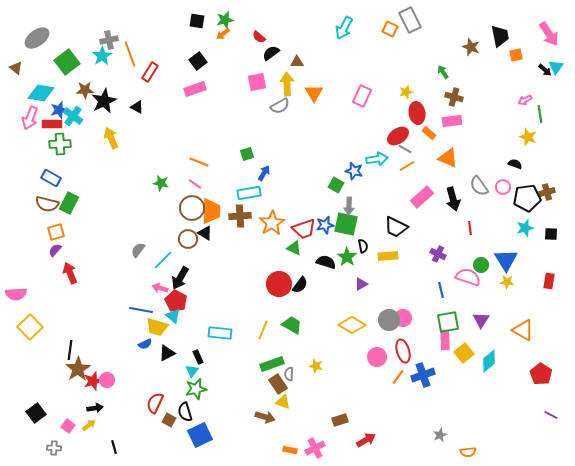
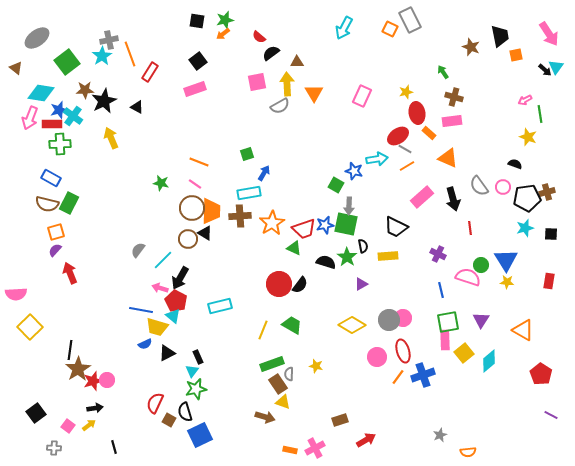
cyan rectangle at (220, 333): moved 27 px up; rotated 20 degrees counterclockwise
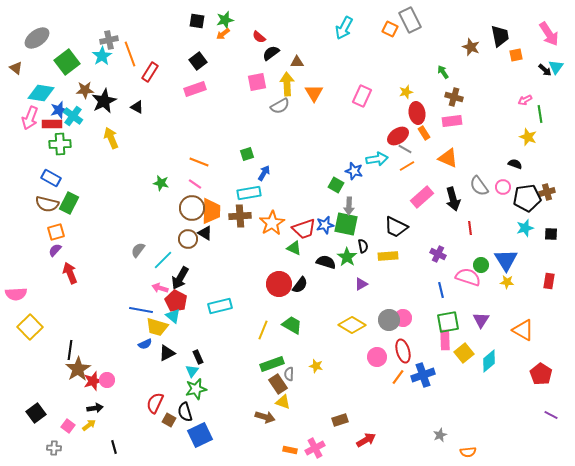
orange rectangle at (429, 133): moved 5 px left; rotated 16 degrees clockwise
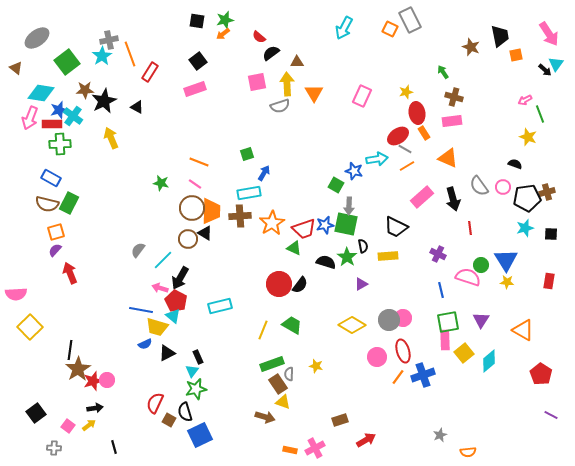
cyan triangle at (556, 67): moved 3 px up
gray semicircle at (280, 106): rotated 12 degrees clockwise
green line at (540, 114): rotated 12 degrees counterclockwise
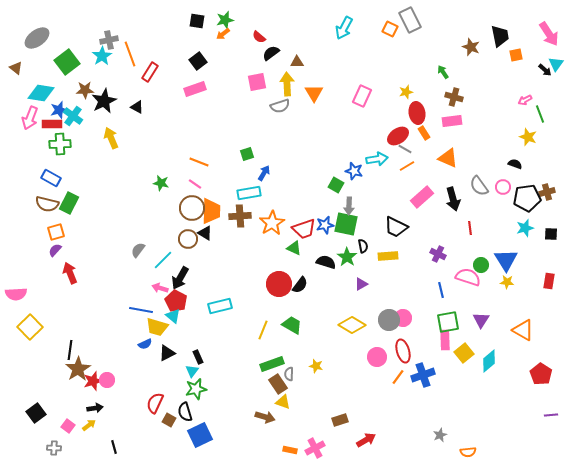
purple line at (551, 415): rotated 32 degrees counterclockwise
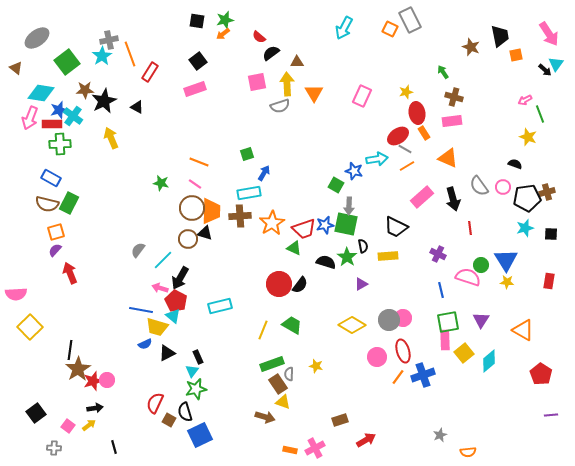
black triangle at (205, 233): rotated 14 degrees counterclockwise
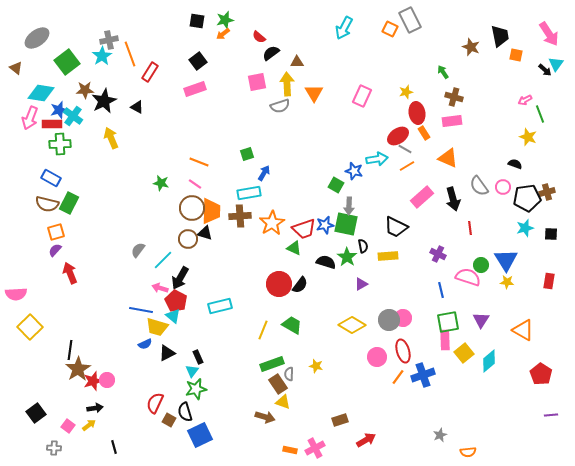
orange square at (516, 55): rotated 24 degrees clockwise
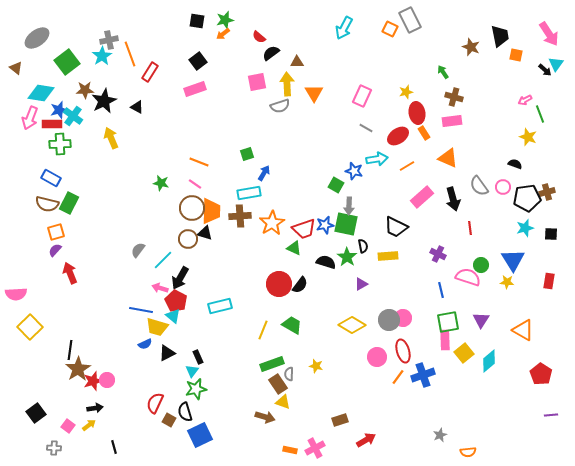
gray line at (405, 149): moved 39 px left, 21 px up
blue triangle at (506, 260): moved 7 px right
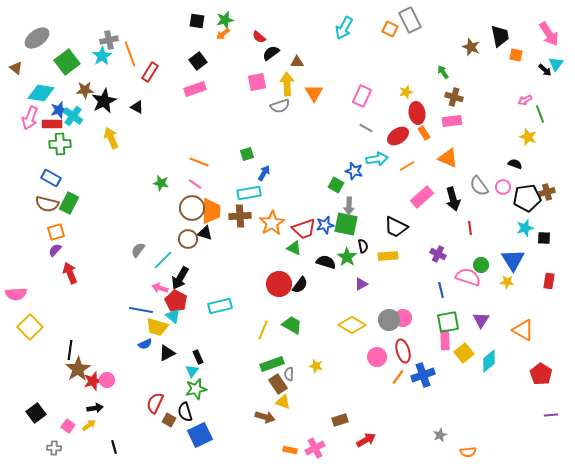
black square at (551, 234): moved 7 px left, 4 px down
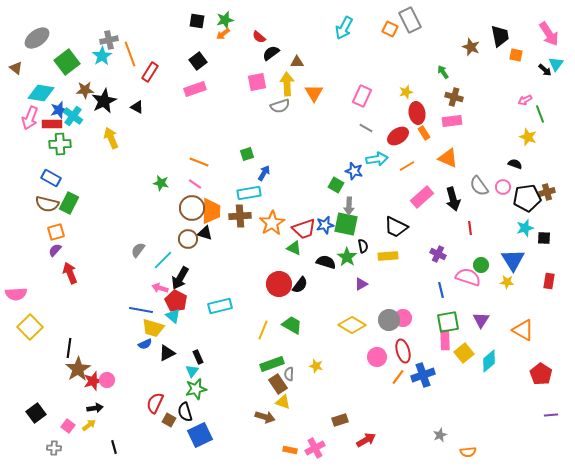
yellow trapezoid at (157, 327): moved 4 px left, 1 px down
black line at (70, 350): moved 1 px left, 2 px up
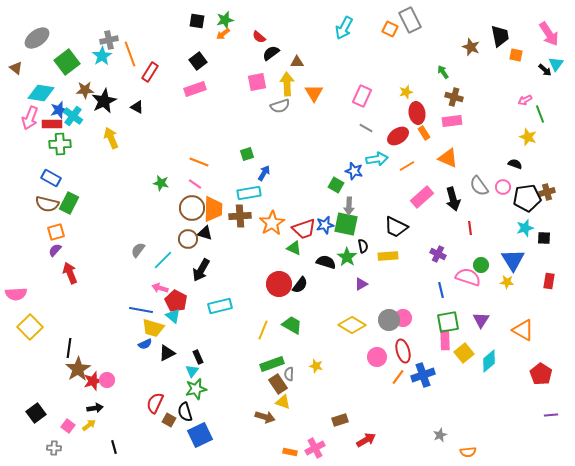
orange trapezoid at (211, 211): moved 2 px right, 2 px up
black arrow at (180, 278): moved 21 px right, 8 px up
orange rectangle at (290, 450): moved 2 px down
